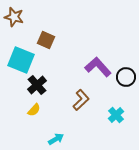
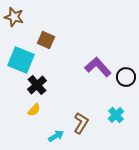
brown L-shape: moved 23 px down; rotated 15 degrees counterclockwise
cyan arrow: moved 3 px up
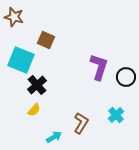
purple L-shape: moved 1 px right; rotated 60 degrees clockwise
cyan arrow: moved 2 px left, 1 px down
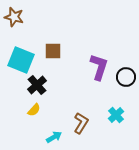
brown square: moved 7 px right, 11 px down; rotated 24 degrees counterclockwise
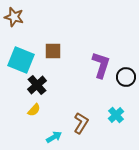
purple L-shape: moved 2 px right, 2 px up
